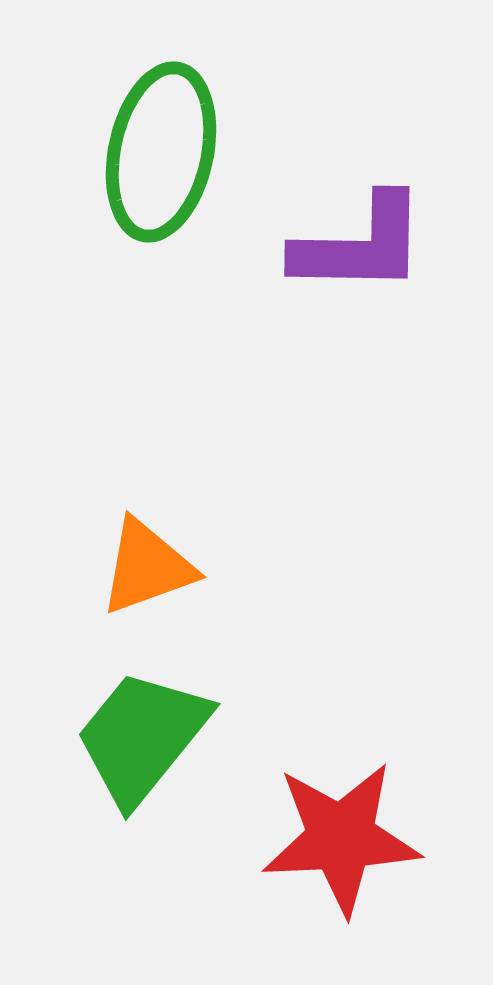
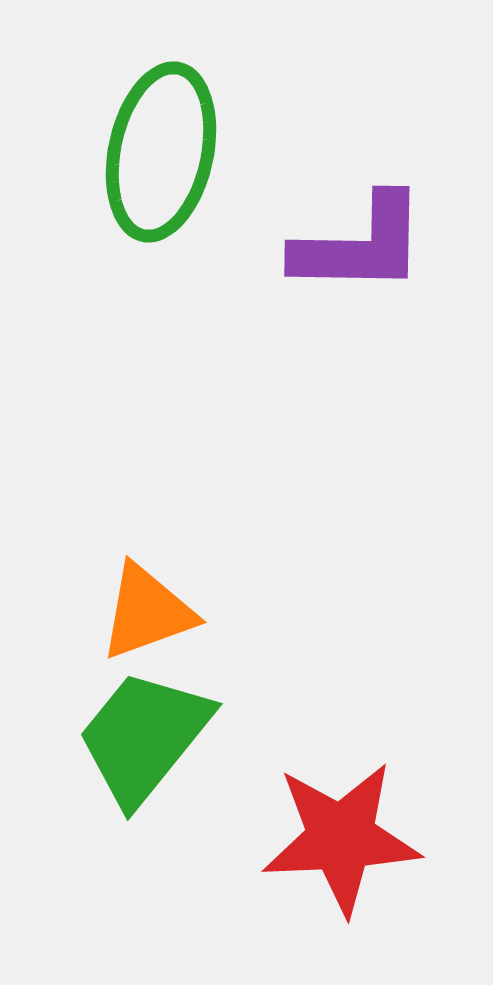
orange triangle: moved 45 px down
green trapezoid: moved 2 px right
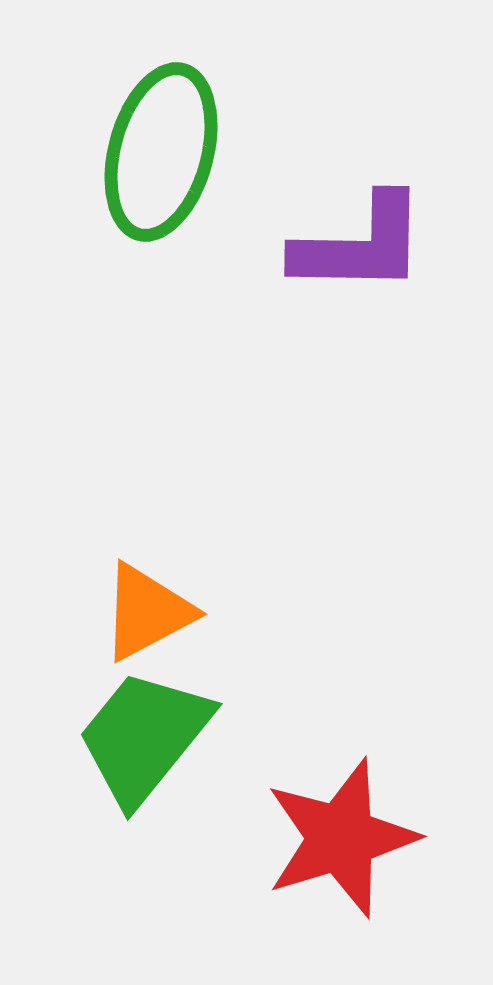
green ellipse: rotated 3 degrees clockwise
orange triangle: rotated 8 degrees counterclockwise
red star: rotated 14 degrees counterclockwise
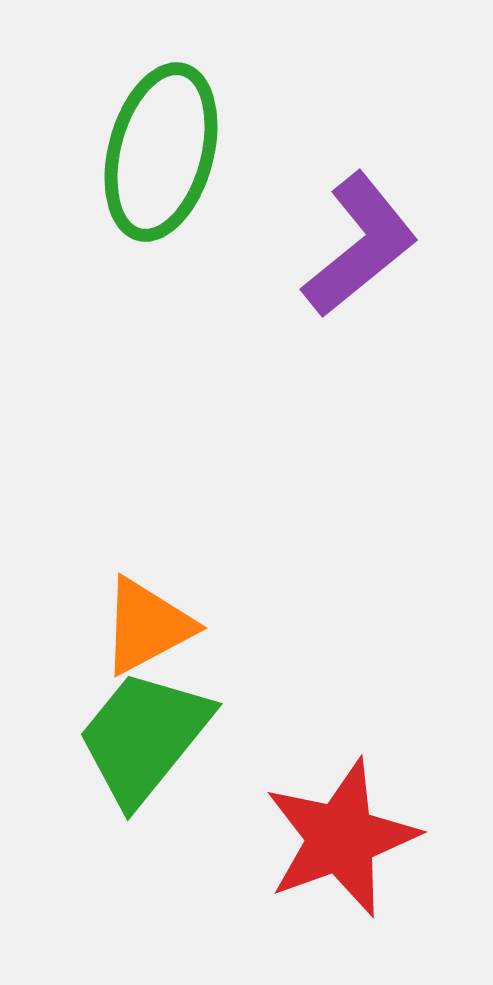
purple L-shape: rotated 40 degrees counterclockwise
orange triangle: moved 14 px down
red star: rotated 3 degrees counterclockwise
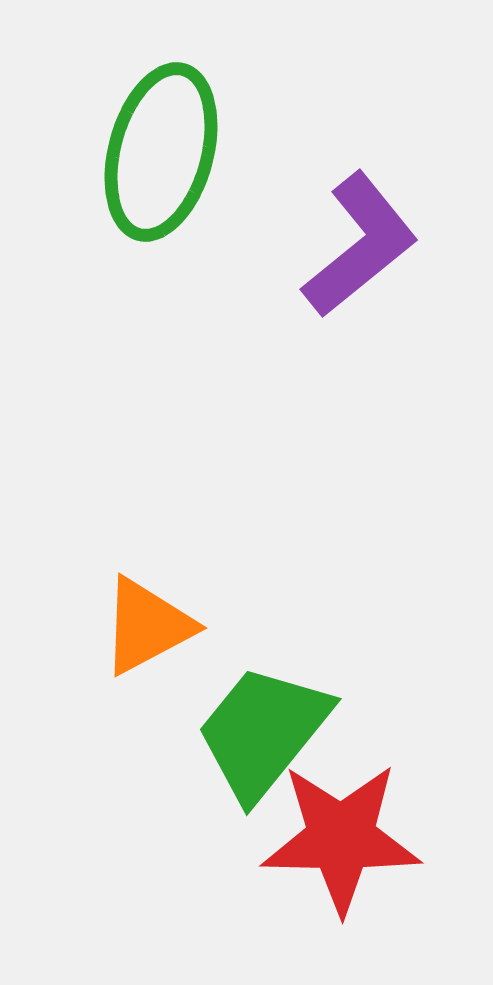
green trapezoid: moved 119 px right, 5 px up
red star: rotated 21 degrees clockwise
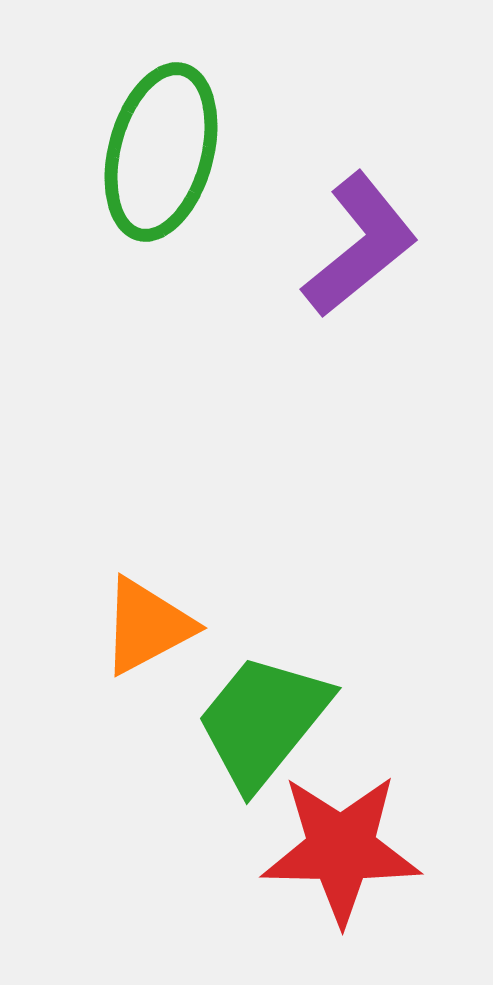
green trapezoid: moved 11 px up
red star: moved 11 px down
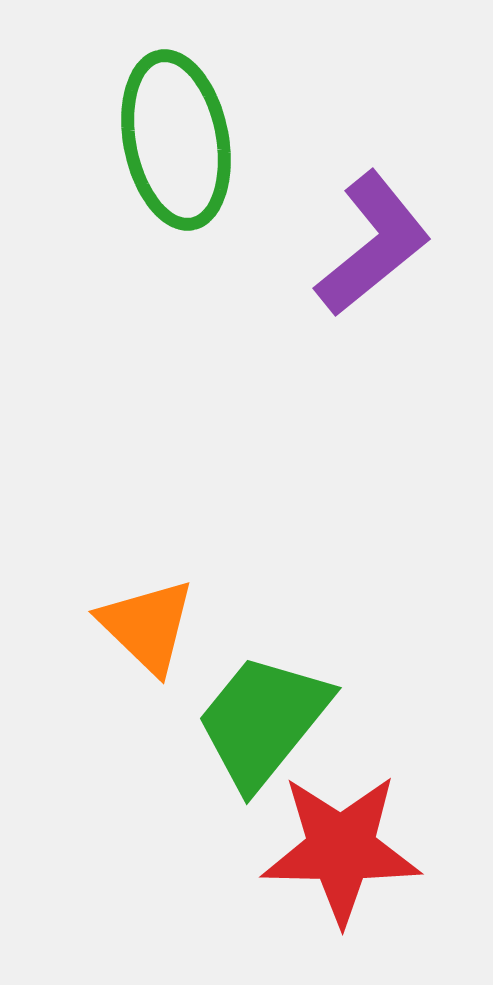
green ellipse: moved 15 px right, 12 px up; rotated 26 degrees counterclockwise
purple L-shape: moved 13 px right, 1 px up
orange triangle: rotated 48 degrees counterclockwise
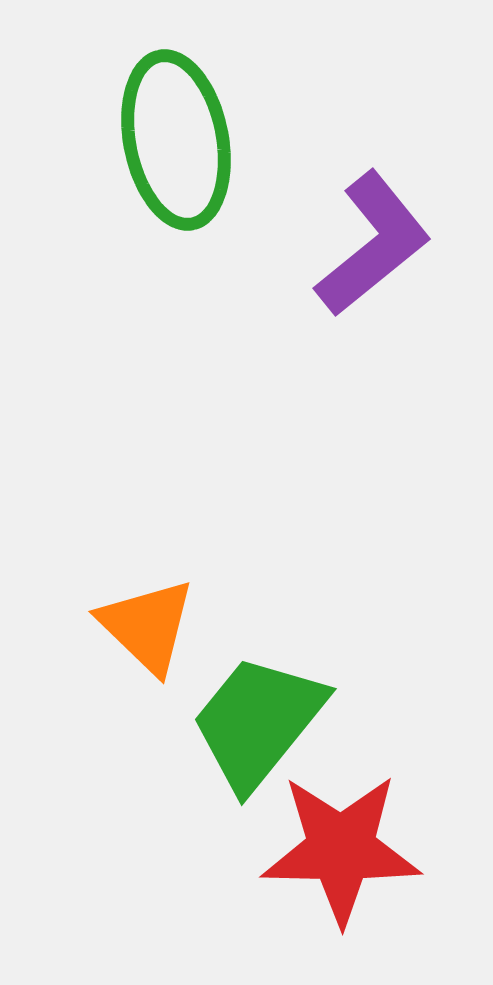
green trapezoid: moved 5 px left, 1 px down
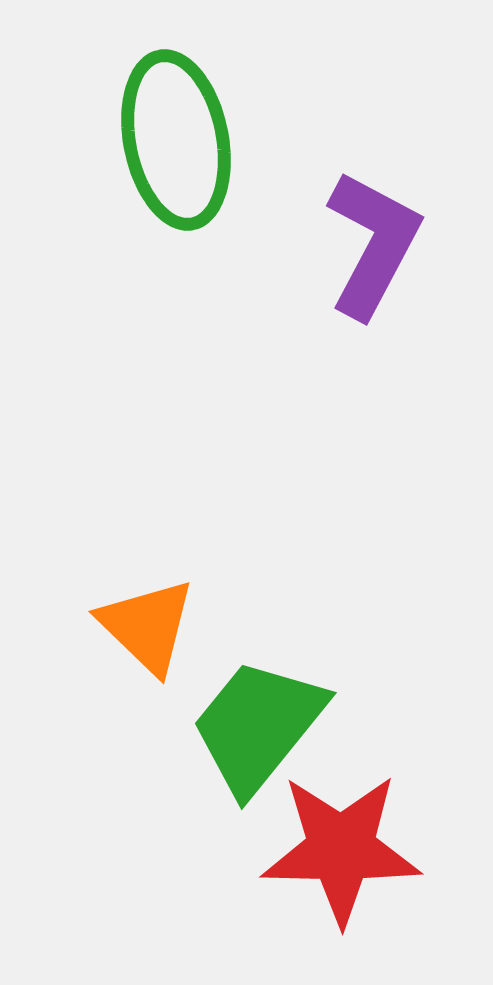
purple L-shape: rotated 23 degrees counterclockwise
green trapezoid: moved 4 px down
